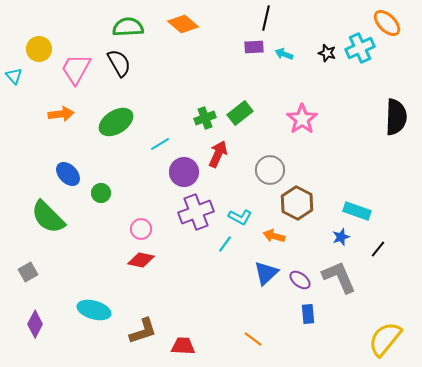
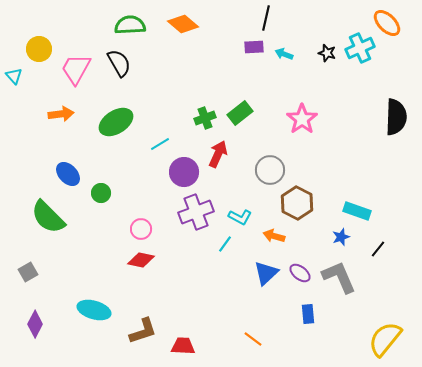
green semicircle at (128, 27): moved 2 px right, 2 px up
purple ellipse at (300, 280): moved 7 px up
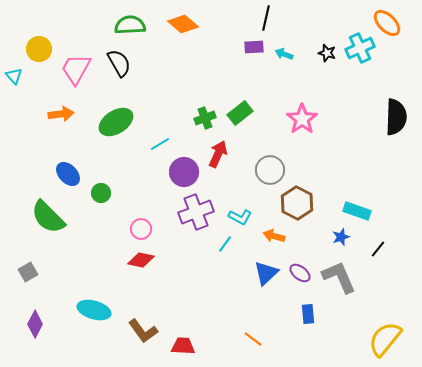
brown L-shape at (143, 331): rotated 72 degrees clockwise
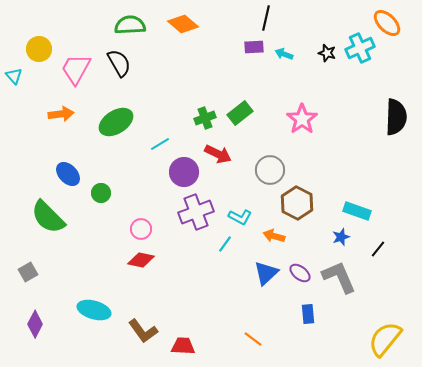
red arrow at (218, 154): rotated 92 degrees clockwise
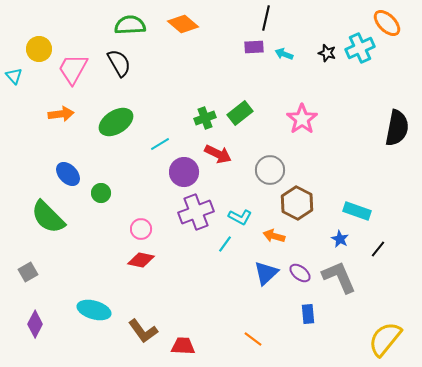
pink trapezoid at (76, 69): moved 3 px left
black semicircle at (396, 117): moved 1 px right, 11 px down; rotated 9 degrees clockwise
blue star at (341, 237): moved 1 px left, 2 px down; rotated 24 degrees counterclockwise
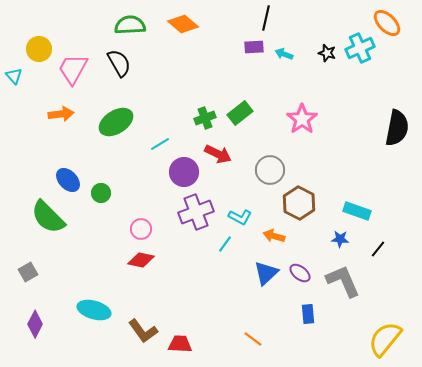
blue ellipse at (68, 174): moved 6 px down
brown hexagon at (297, 203): moved 2 px right
blue star at (340, 239): rotated 24 degrees counterclockwise
gray L-shape at (339, 277): moved 4 px right, 4 px down
red trapezoid at (183, 346): moved 3 px left, 2 px up
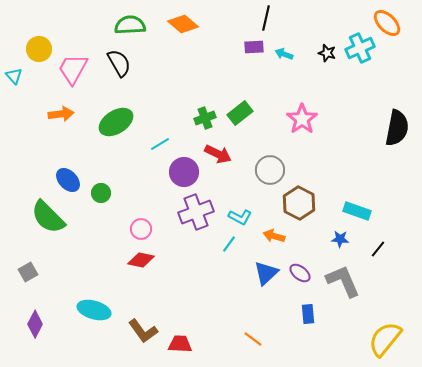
cyan line at (225, 244): moved 4 px right
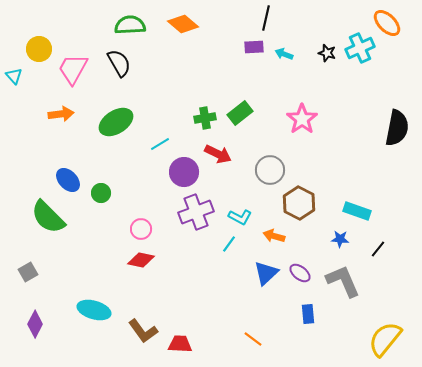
green cross at (205, 118): rotated 10 degrees clockwise
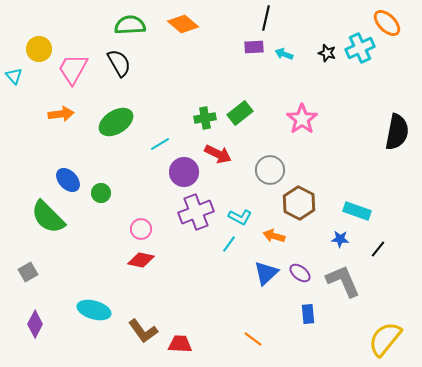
black semicircle at (397, 128): moved 4 px down
